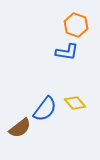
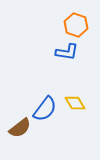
yellow diamond: rotated 10 degrees clockwise
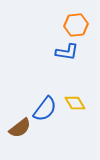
orange hexagon: rotated 25 degrees counterclockwise
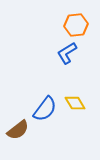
blue L-shape: moved 1 px down; rotated 140 degrees clockwise
brown semicircle: moved 2 px left, 2 px down
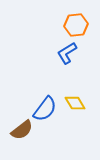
brown semicircle: moved 4 px right
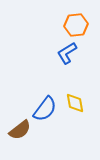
yellow diamond: rotated 20 degrees clockwise
brown semicircle: moved 2 px left
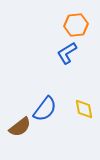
yellow diamond: moved 9 px right, 6 px down
brown semicircle: moved 3 px up
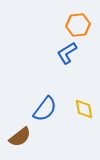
orange hexagon: moved 2 px right
brown semicircle: moved 10 px down
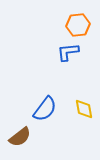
blue L-shape: moved 1 px right, 1 px up; rotated 25 degrees clockwise
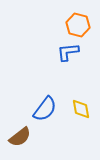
orange hexagon: rotated 20 degrees clockwise
yellow diamond: moved 3 px left
